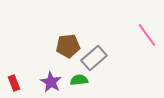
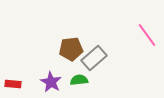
brown pentagon: moved 3 px right, 3 px down
red rectangle: moved 1 px left, 1 px down; rotated 63 degrees counterclockwise
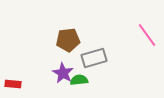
brown pentagon: moved 3 px left, 9 px up
gray rectangle: rotated 25 degrees clockwise
purple star: moved 12 px right, 9 px up
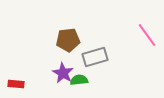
gray rectangle: moved 1 px right, 1 px up
red rectangle: moved 3 px right
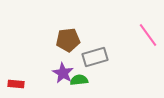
pink line: moved 1 px right
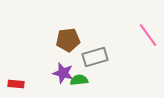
purple star: rotated 15 degrees counterclockwise
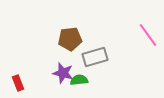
brown pentagon: moved 2 px right, 1 px up
red rectangle: moved 2 px right, 1 px up; rotated 63 degrees clockwise
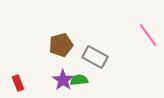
brown pentagon: moved 9 px left, 6 px down; rotated 10 degrees counterclockwise
gray rectangle: rotated 45 degrees clockwise
purple star: moved 7 px down; rotated 20 degrees clockwise
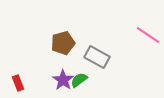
pink line: rotated 20 degrees counterclockwise
brown pentagon: moved 2 px right, 2 px up
gray rectangle: moved 2 px right
green semicircle: rotated 30 degrees counterclockwise
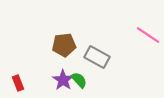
brown pentagon: moved 1 px right, 2 px down; rotated 10 degrees clockwise
green semicircle: rotated 84 degrees clockwise
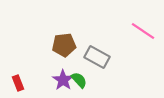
pink line: moved 5 px left, 4 px up
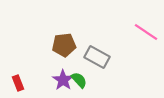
pink line: moved 3 px right, 1 px down
